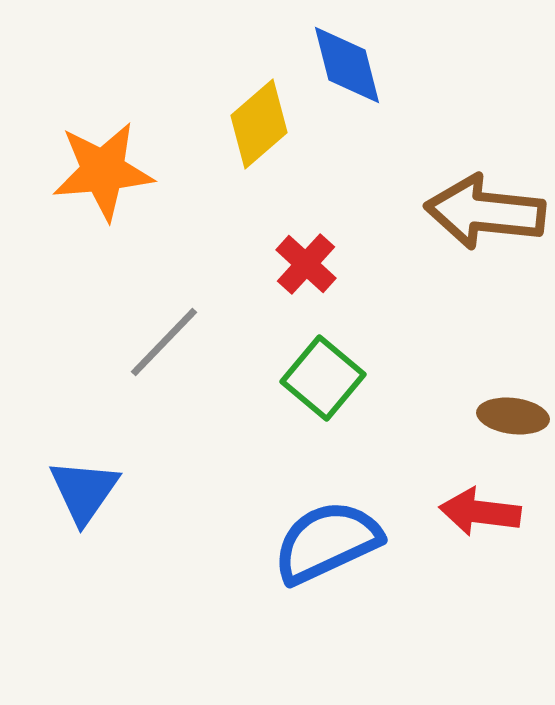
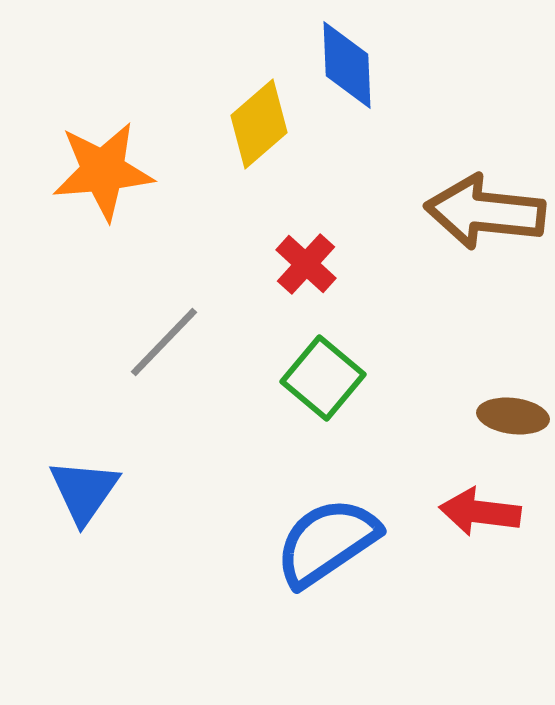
blue diamond: rotated 12 degrees clockwise
blue semicircle: rotated 9 degrees counterclockwise
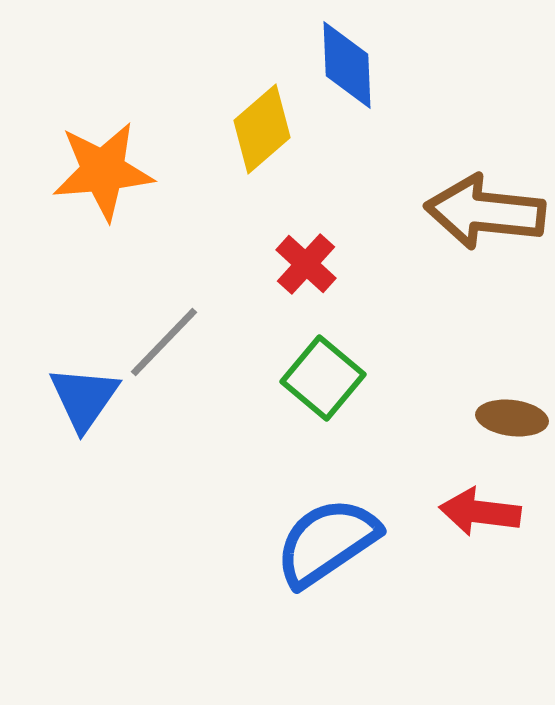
yellow diamond: moved 3 px right, 5 px down
brown ellipse: moved 1 px left, 2 px down
blue triangle: moved 93 px up
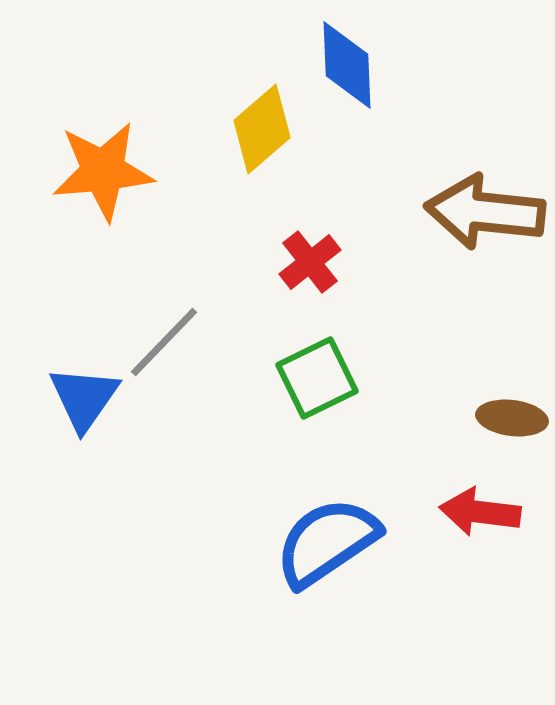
red cross: moved 4 px right, 2 px up; rotated 10 degrees clockwise
green square: moved 6 px left; rotated 24 degrees clockwise
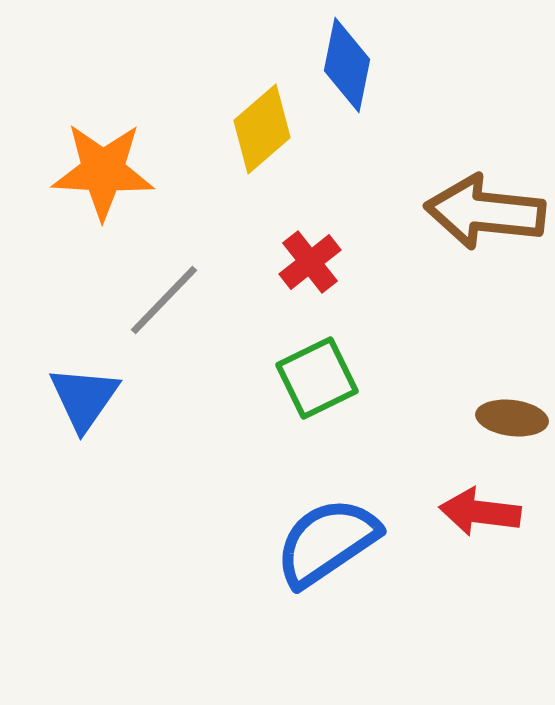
blue diamond: rotated 14 degrees clockwise
orange star: rotated 8 degrees clockwise
gray line: moved 42 px up
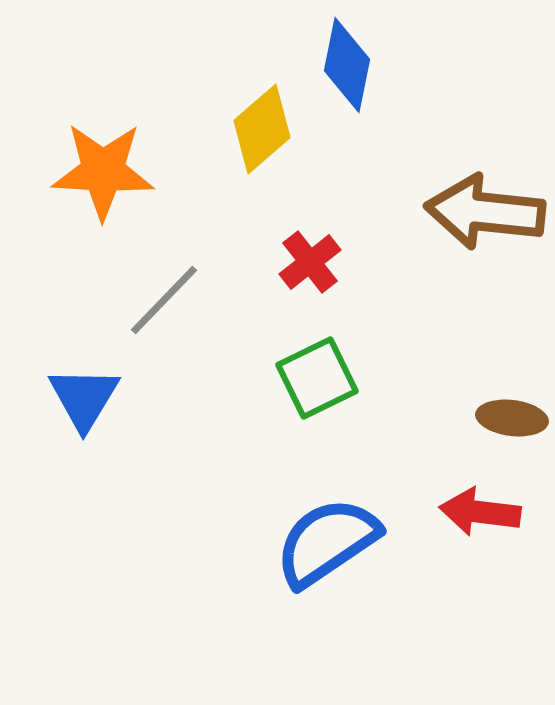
blue triangle: rotated 4 degrees counterclockwise
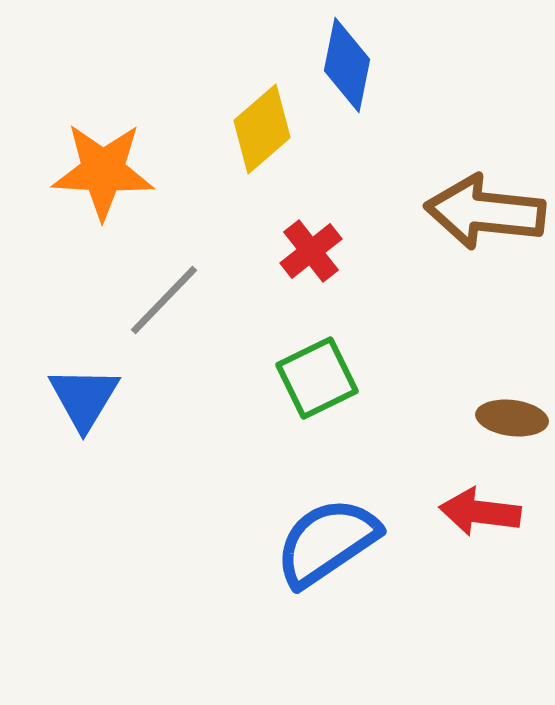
red cross: moved 1 px right, 11 px up
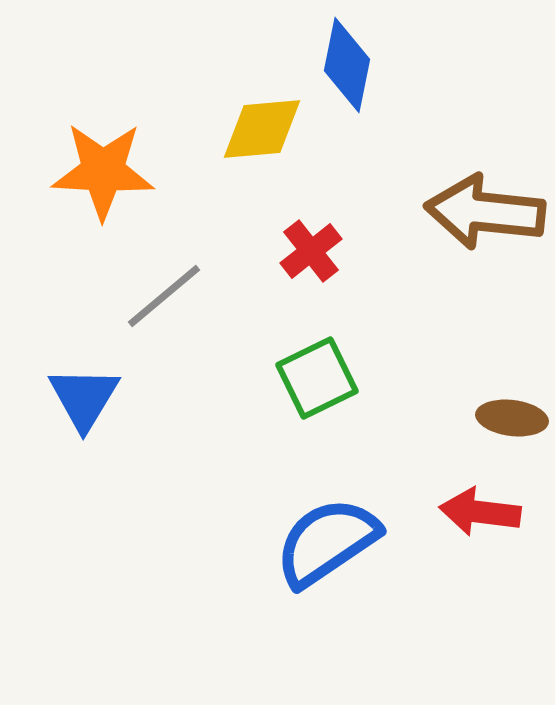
yellow diamond: rotated 36 degrees clockwise
gray line: moved 4 px up; rotated 6 degrees clockwise
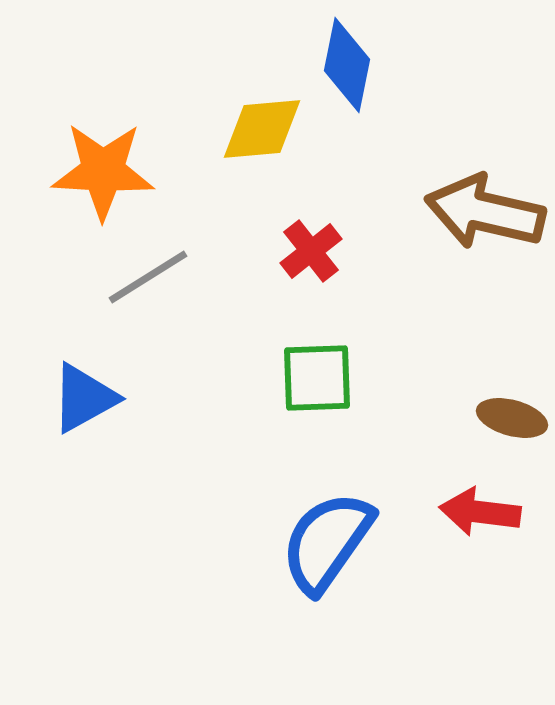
brown arrow: rotated 7 degrees clockwise
gray line: moved 16 px left, 19 px up; rotated 8 degrees clockwise
green square: rotated 24 degrees clockwise
blue triangle: rotated 30 degrees clockwise
brown ellipse: rotated 8 degrees clockwise
blue semicircle: rotated 21 degrees counterclockwise
